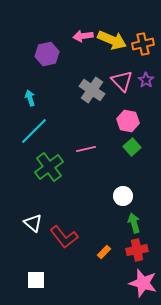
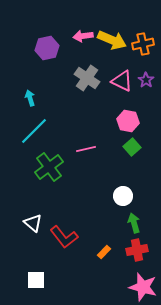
purple hexagon: moved 6 px up
pink triangle: rotated 20 degrees counterclockwise
gray cross: moved 5 px left, 12 px up
pink star: moved 4 px down
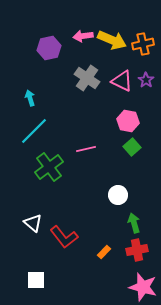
purple hexagon: moved 2 px right
white circle: moved 5 px left, 1 px up
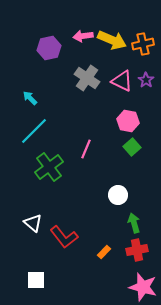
cyan arrow: rotated 28 degrees counterclockwise
pink line: rotated 54 degrees counterclockwise
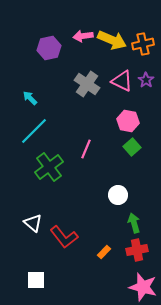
gray cross: moved 6 px down
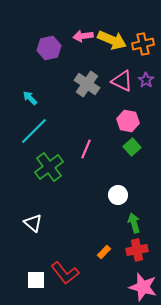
red L-shape: moved 1 px right, 36 px down
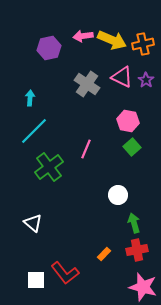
pink triangle: moved 4 px up
cyan arrow: rotated 49 degrees clockwise
orange rectangle: moved 2 px down
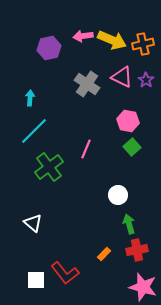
green arrow: moved 5 px left, 1 px down
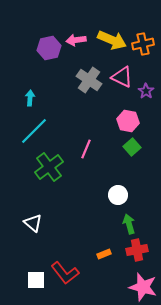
pink arrow: moved 7 px left, 4 px down
purple star: moved 11 px down
gray cross: moved 2 px right, 4 px up
orange rectangle: rotated 24 degrees clockwise
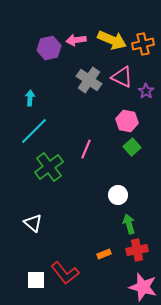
pink hexagon: moved 1 px left
